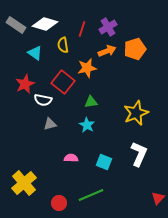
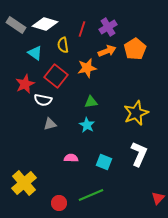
orange pentagon: rotated 15 degrees counterclockwise
red square: moved 7 px left, 6 px up
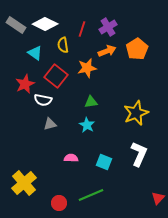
white diamond: rotated 10 degrees clockwise
orange pentagon: moved 2 px right
